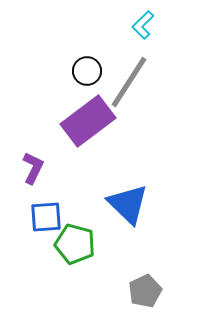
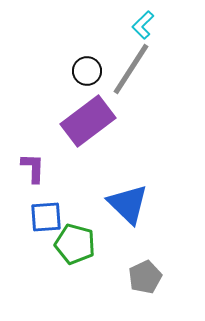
gray line: moved 2 px right, 13 px up
purple L-shape: rotated 24 degrees counterclockwise
gray pentagon: moved 14 px up
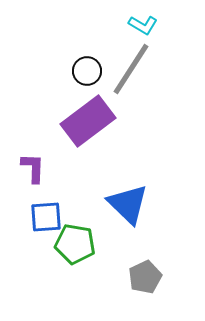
cyan L-shape: rotated 104 degrees counterclockwise
green pentagon: rotated 6 degrees counterclockwise
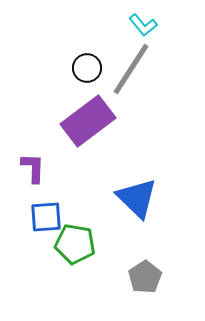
cyan L-shape: rotated 20 degrees clockwise
black circle: moved 3 px up
blue triangle: moved 9 px right, 6 px up
gray pentagon: rotated 8 degrees counterclockwise
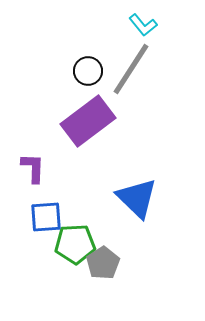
black circle: moved 1 px right, 3 px down
green pentagon: rotated 12 degrees counterclockwise
gray pentagon: moved 42 px left, 14 px up
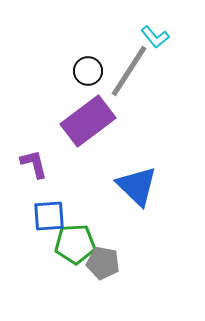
cyan L-shape: moved 12 px right, 12 px down
gray line: moved 2 px left, 2 px down
purple L-shape: moved 1 px right, 4 px up; rotated 16 degrees counterclockwise
blue triangle: moved 12 px up
blue square: moved 3 px right, 1 px up
gray pentagon: rotated 28 degrees counterclockwise
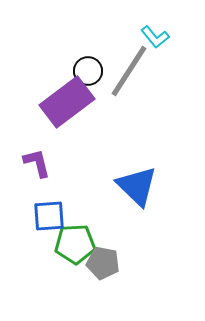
purple rectangle: moved 21 px left, 19 px up
purple L-shape: moved 3 px right, 1 px up
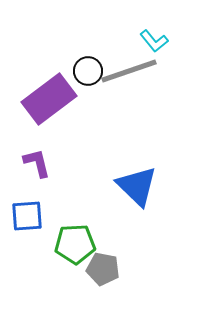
cyan L-shape: moved 1 px left, 4 px down
gray line: rotated 38 degrees clockwise
purple rectangle: moved 18 px left, 3 px up
blue square: moved 22 px left
gray pentagon: moved 6 px down
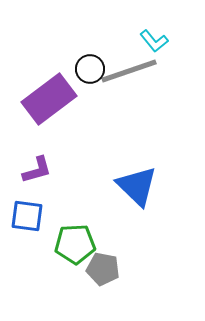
black circle: moved 2 px right, 2 px up
purple L-shape: moved 7 px down; rotated 88 degrees clockwise
blue square: rotated 12 degrees clockwise
